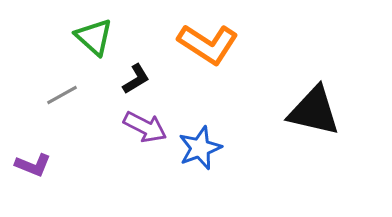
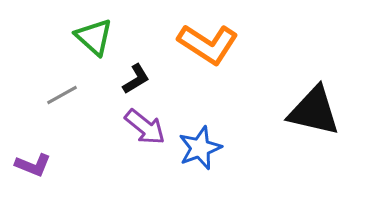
purple arrow: rotated 12 degrees clockwise
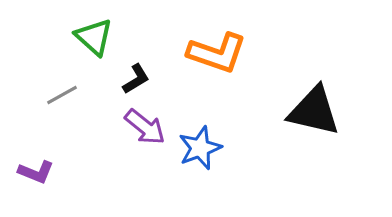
orange L-shape: moved 9 px right, 9 px down; rotated 14 degrees counterclockwise
purple L-shape: moved 3 px right, 7 px down
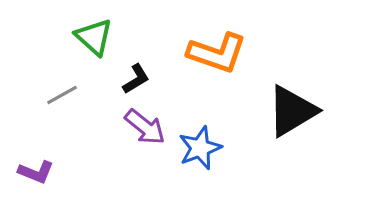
black triangle: moved 22 px left; rotated 44 degrees counterclockwise
